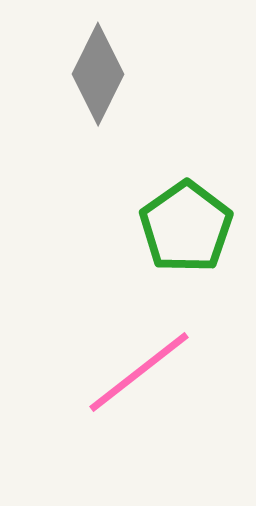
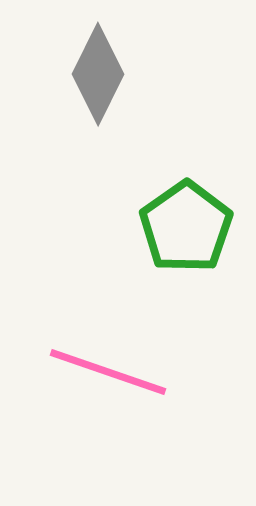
pink line: moved 31 px left; rotated 57 degrees clockwise
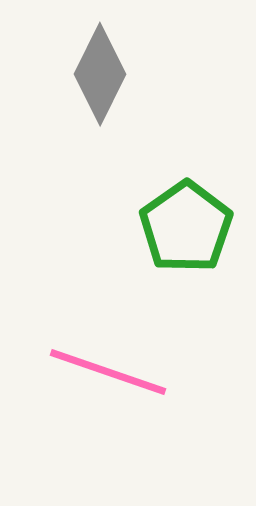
gray diamond: moved 2 px right
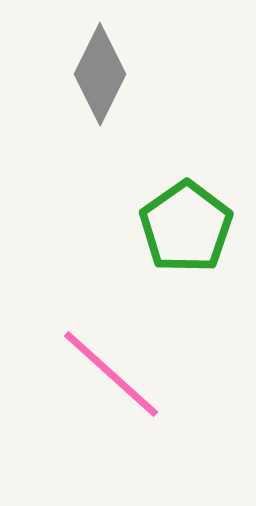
pink line: moved 3 px right, 2 px down; rotated 23 degrees clockwise
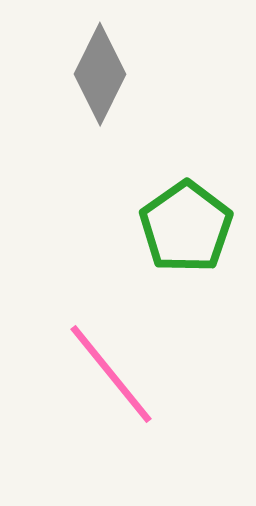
pink line: rotated 9 degrees clockwise
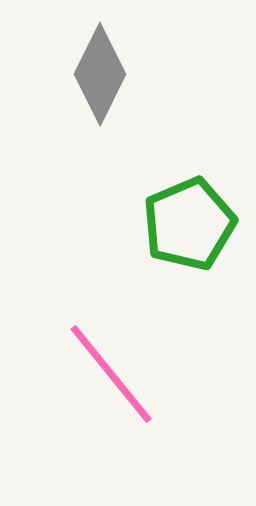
green pentagon: moved 3 px right, 3 px up; rotated 12 degrees clockwise
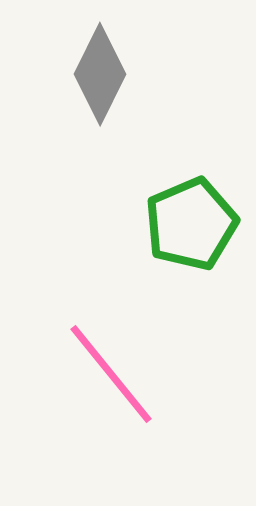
green pentagon: moved 2 px right
